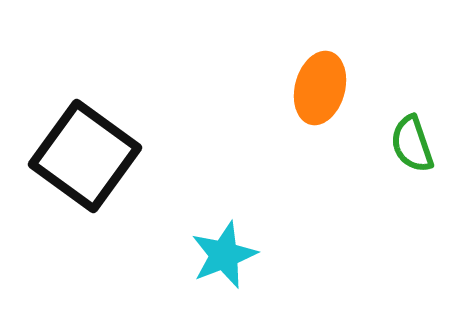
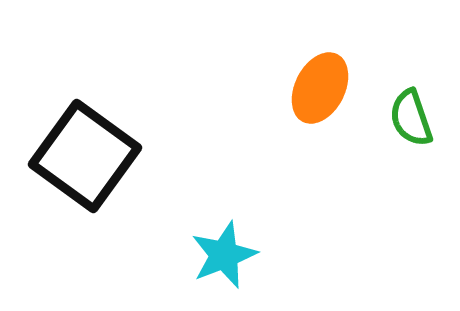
orange ellipse: rotated 12 degrees clockwise
green semicircle: moved 1 px left, 26 px up
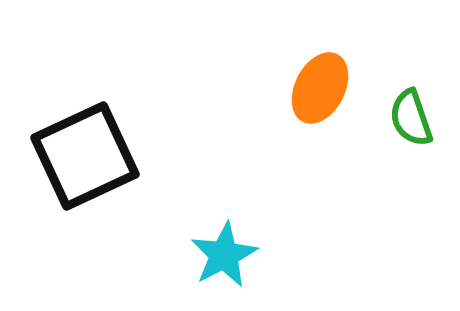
black square: rotated 29 degrees clockwise
cyan star: rotated 6 degrees counterclockwise
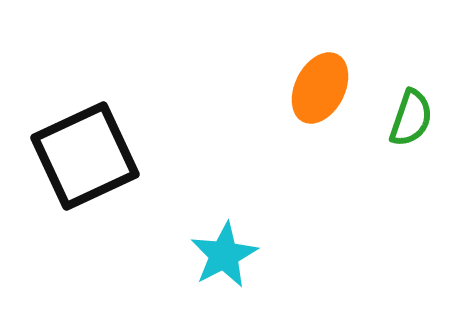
green semicircle: rotated 142 degrees counterclockwise
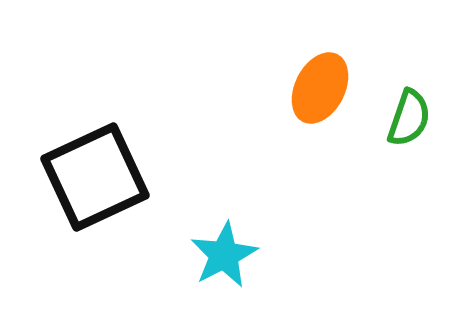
green semicircle: moved 2 px left
black square: moved 10 px right, 21 px down
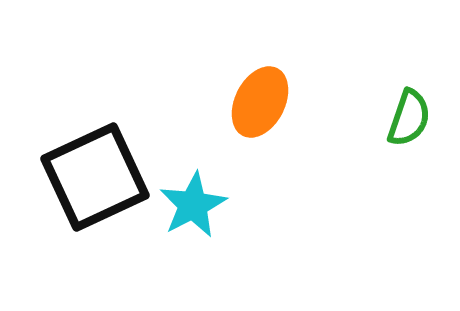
orange ellipse: moved 60 px left, 14 px down
cyan star: moved 31 px left, 50 px up
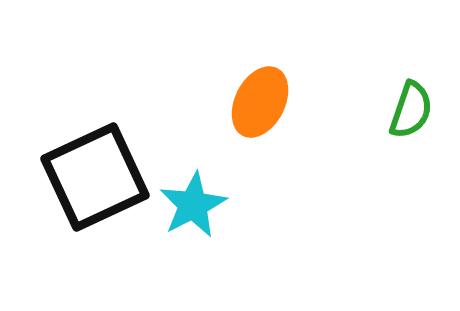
green semicircle: moved 2 px right, 8 px up
